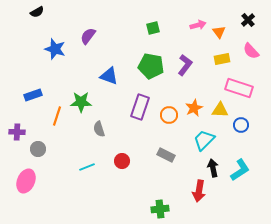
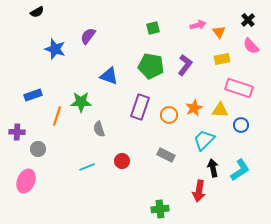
pink semicircle: moved 5 px up
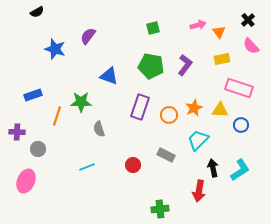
cyan trapezoid: moved 6 px left
red circle: moved 11 px right, 4 px down
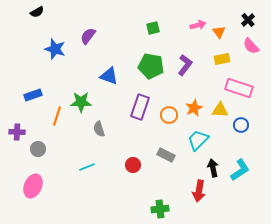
pink ellipse: moved 7 px right, 5 px down
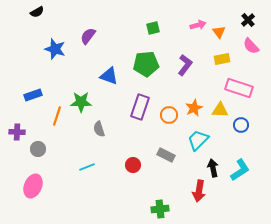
green pentagon: moved 5 px left, 2 px up; rotated 15 degrees counterclockwise
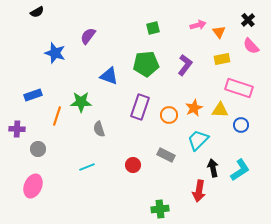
blue star: moved 4 px down
purple cross: moved 3 px up
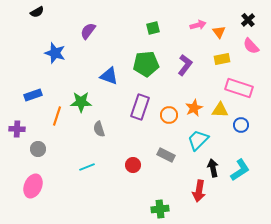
purple semicircle: moved 5 px up
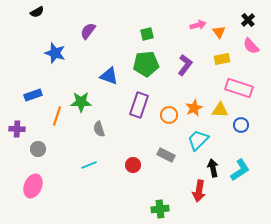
green square: moved 6 px left, 6 px down
purple rectangle: moved 1 px left, 2 px up
cyan line: moved 2 px right, 2 px up
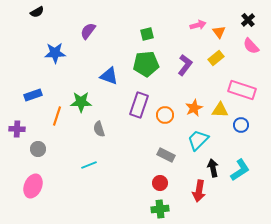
blue star: rotated 20 degrees counterclockwise
yellow rectangle: moved 6 px left, 1 px up; rotated 28 degrees counterclockwise
pink rectangle: moved 3 px right, 2 px down
orange circle: moved 4 px left
red circle: moved 27 px right, 18 px down
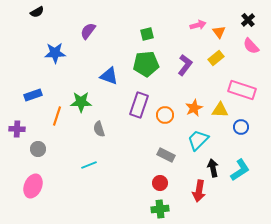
blue circle: moved 2 px down
